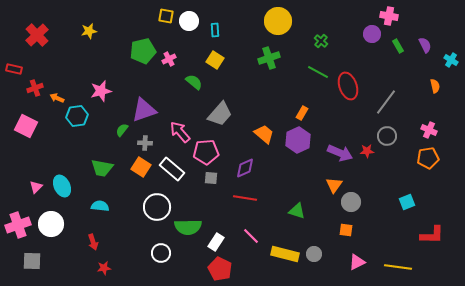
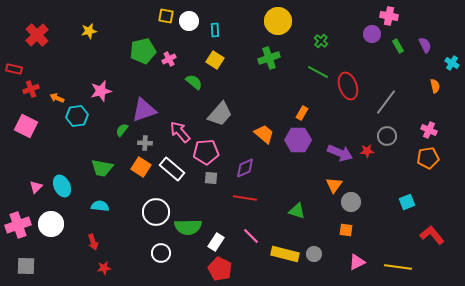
cyan cross at (451, 60): moved 1 px right, 3 px down
red cross at (35, 88): moved 4 px left, 1 px down
purple hexagon at (298, 140): rotated 25 degrees clockwise
white circle at (157, 207): moved 1 px left, 5 px down
red L-shape at (432, 235): rotated 130 degrees counterclockwise
gray square at (32, 261): moved 6 px left, 5 px down
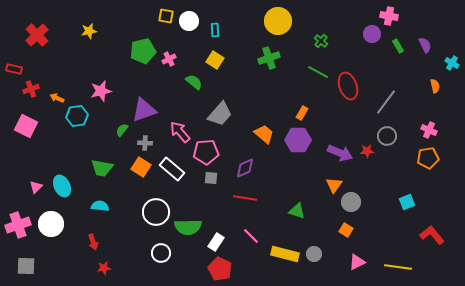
orange square at (346, 230): rotated 24 degrees clockwise
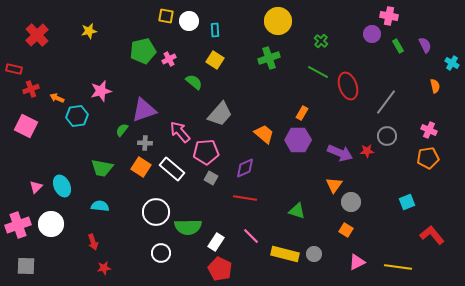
gray square at (211, 178): rotated 24 degrees clockwise
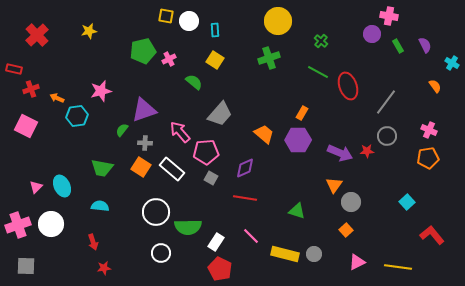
orange semicircle at (435, 86): rotated 24 degrees counterclockwise
cyan square at (407, 202): rotated 21 degrees counterclockwise
orange square at (346, 230): rotated 16 degrees clockwise
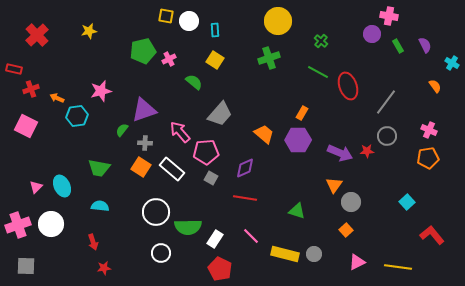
green trapezoid at (102, 168): moved 3 px left
white rectangle at (216, 242): moved 1 px left, 3 px up
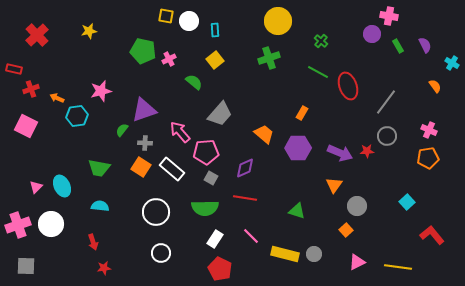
green pentagon at (143, 51): rotated 25 degrees clockwise
yellow square at (215, 60): rotated 18 degrees clockwise
purple hexagon at (298, 140): moved 8 px down
gray circle at (351, 202): moved 6 px right, 4 px down
green semicircle at (188, 227): moved 17 px right, 19 px up
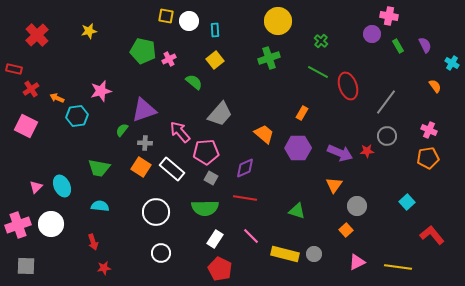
red cross at (31, 89): rotated 14 degrees counterclockwise
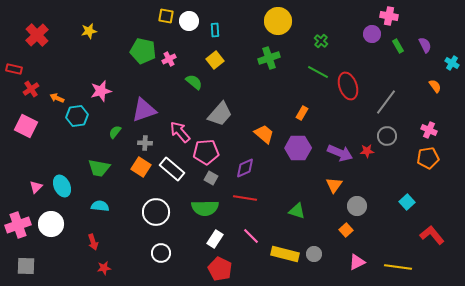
green semicircle at (122, 130): moved 7 px left, 2 px down
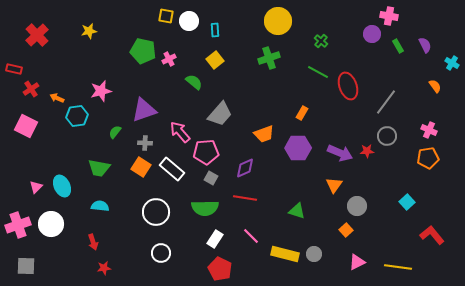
orange trapezoid at (264, 134): rotated 120 degrees clockwise
